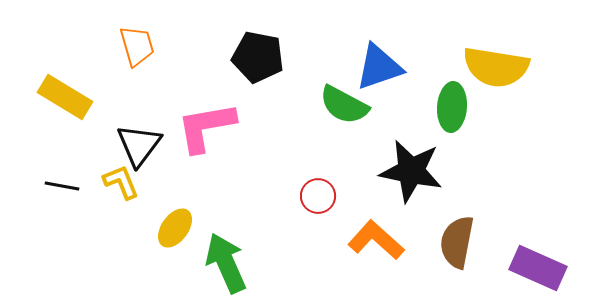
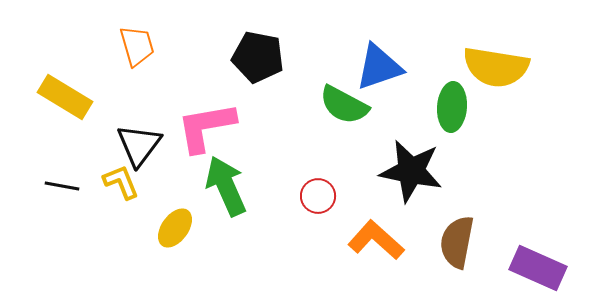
green arrow: moved 77 px up
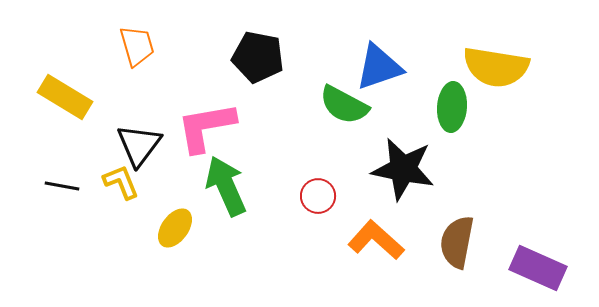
black star: moved 8 px left, 2 px up
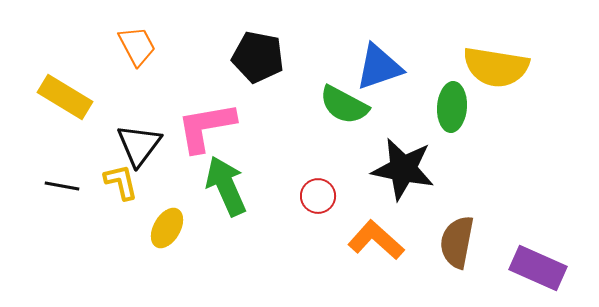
orange trapezoid: rotated 12 degrees counterclockwise
yellow L-shape: rotated 9 degrees clockwise
yellow ellipse: moved 8 px left; rotated 6 degrees counterclockwise
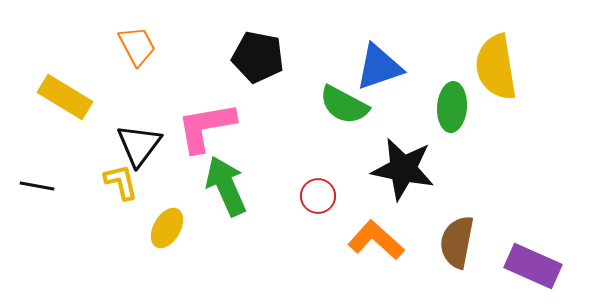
yellow semicircle: rotated 72 degrees clockwise
black line: moved 25 px left
purple rectangle: moved 5 px left, 2 px up
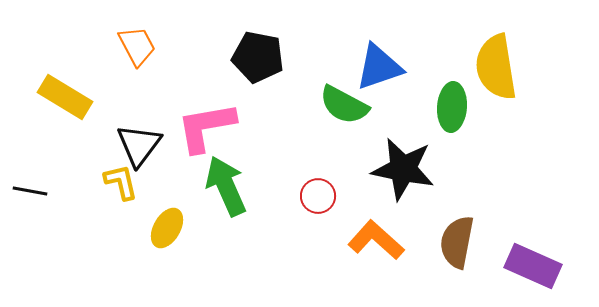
black line: moved 7 px left, 5 px down
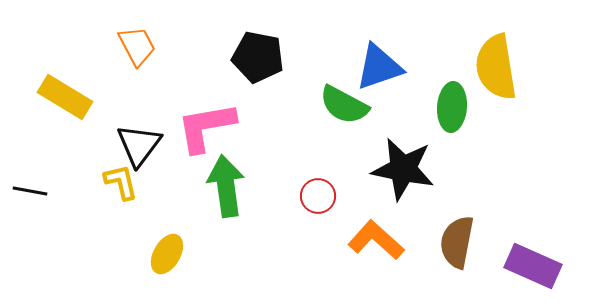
green arrow: rotated 16 degrees clockwise
yellow ellipse: moved 26 px down
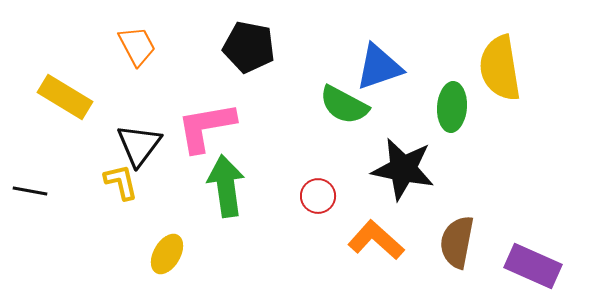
black pentagon: moved 9 px left, 10 px up
yellow semicircle: moved 4 px right, 1 px down
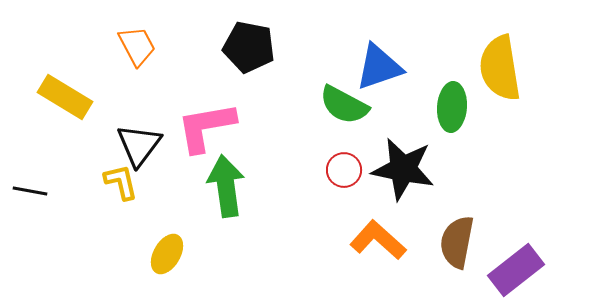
red circle: moved 26 px right, 26 px up
orange L-shape: moved 2 px right
purple rectangle: moved 17 px left, 4 px down; rotated 62 degrees counterclockwise
